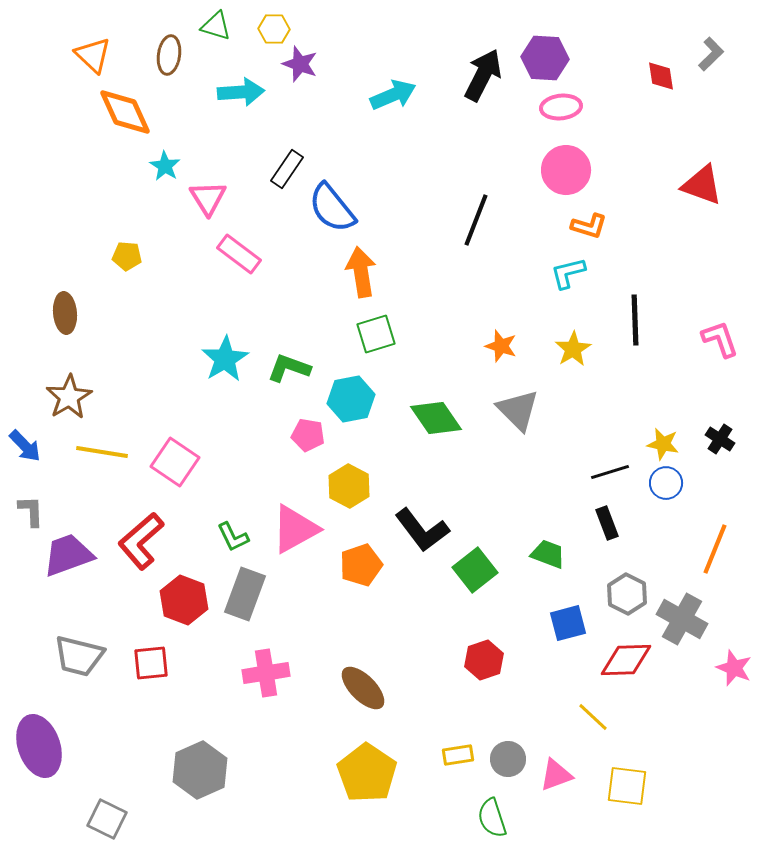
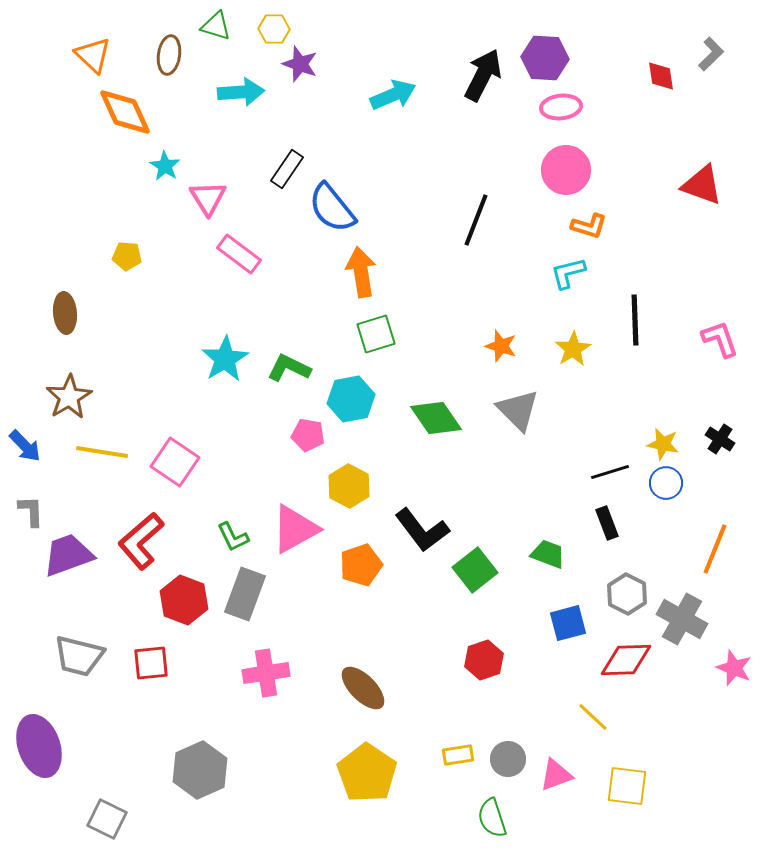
green L-shape at (289, 368): rotated 6 degrees clockwise
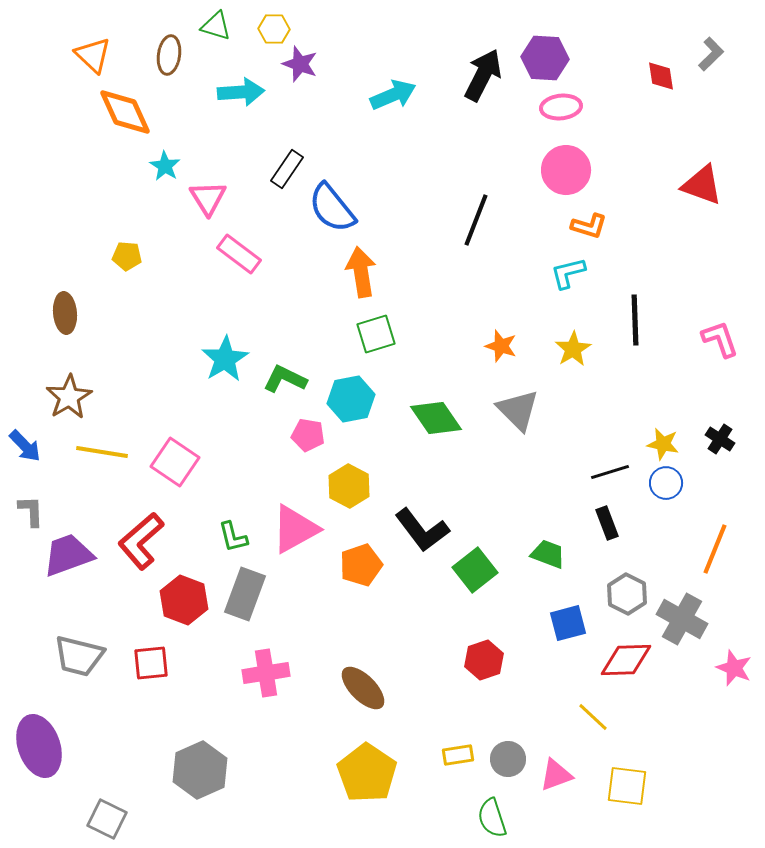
green L-shape at (289, 368): moved 4 px left, 11 px down
green L-shape at (233, 537): rotated 12 degrees clockwise
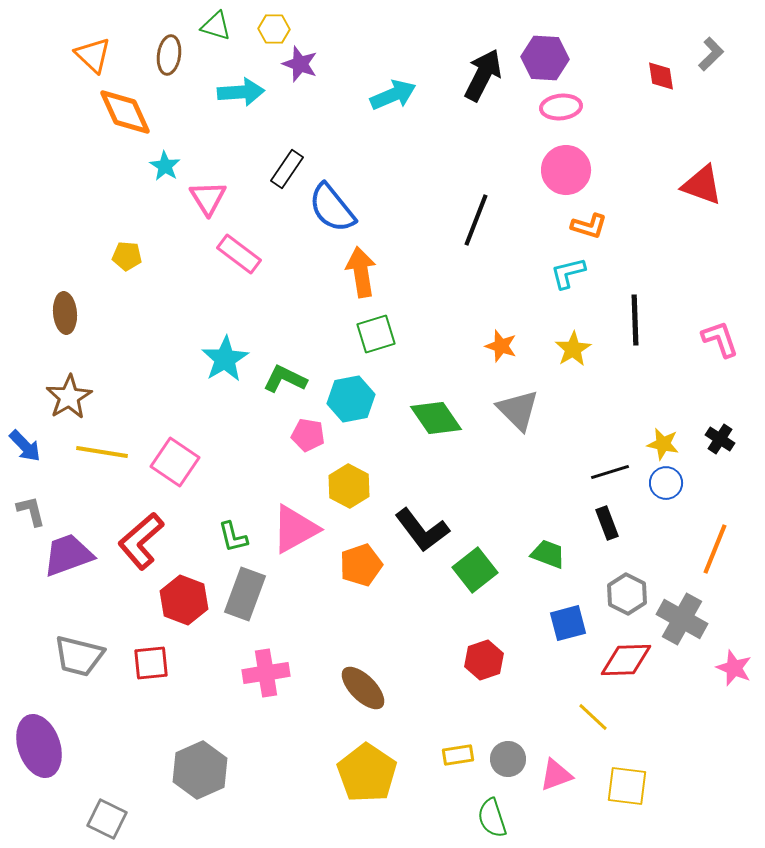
gray L-shape at (31, 511): rotated 12 degrees counterclockwise
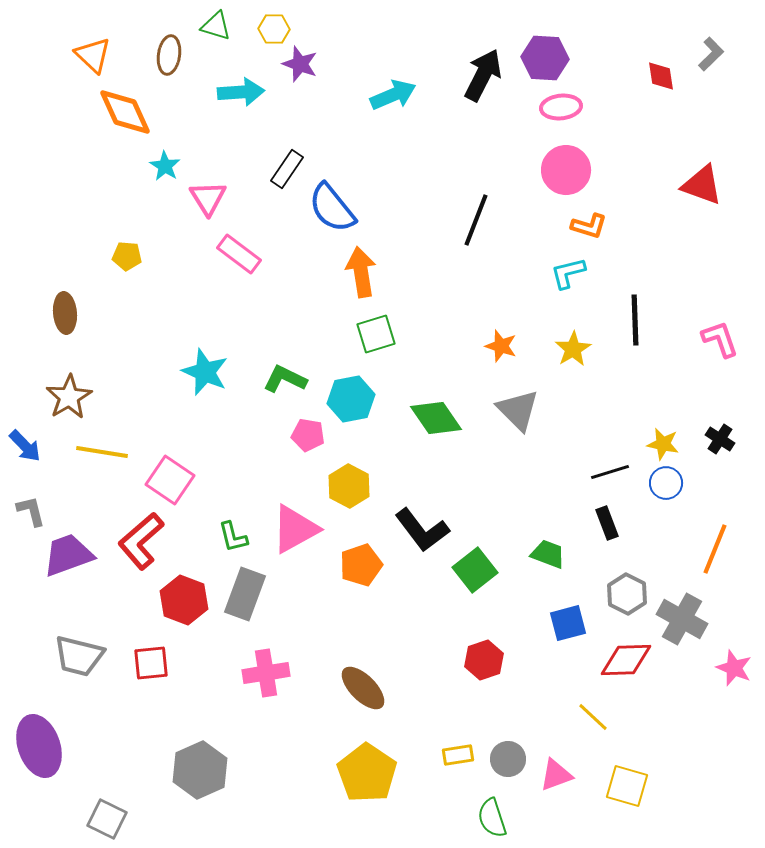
cyan star at (225, 359): moved 20 px left, 13 px down; rotated 18 degrees counterclockwise
pink square at (175, 462): moved 5 px left, 18 px down
yellow square at (627, 786): rotated 9 degrees clockwise
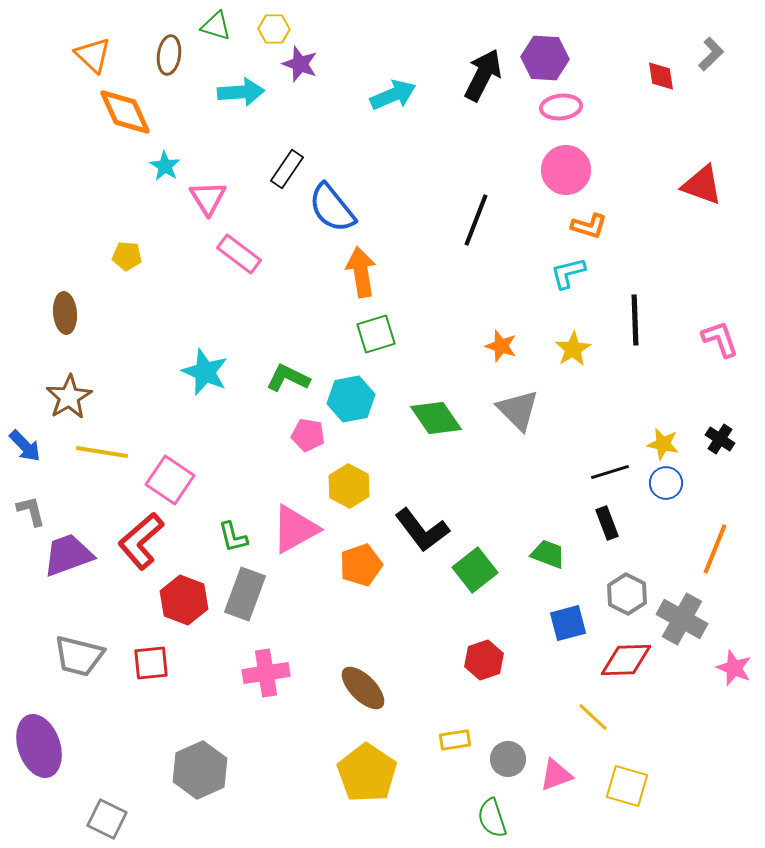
green L-shape at (285, 379): moved 3 px right, 1 px up
yellow rectangle at (458, 755): moved 3 px left, 15 px up
